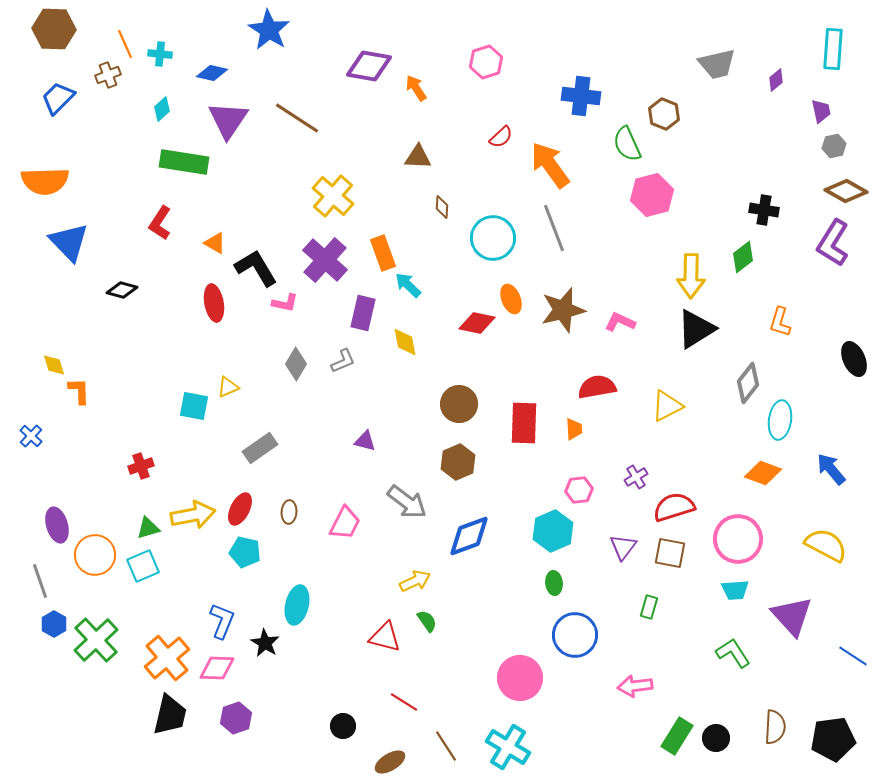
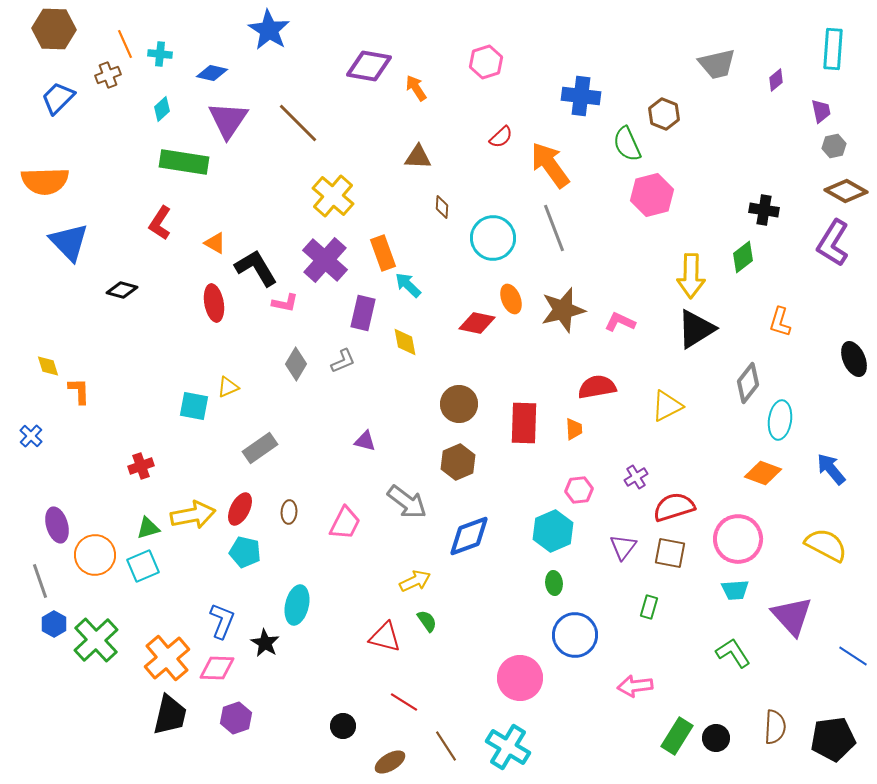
brown line at (297, 118): moved 1 px right, 5 px down; rotated 12 degrees clockwise
yellow diamond at (54, 365): moved 6 px left, 1 px down
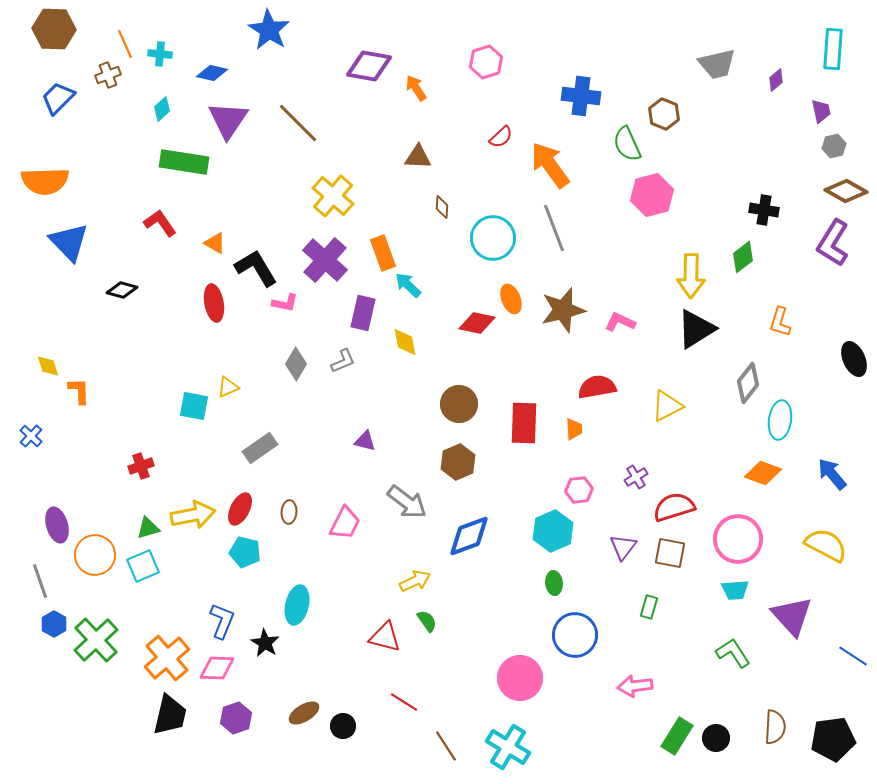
red L-shape at (160, 223): rotated 112 degrees clockwise
blue arrow at (831, 469): moved 1 px right, 5 px down
brown ellipse at (390, 762): moved 86 px left, 49 px up
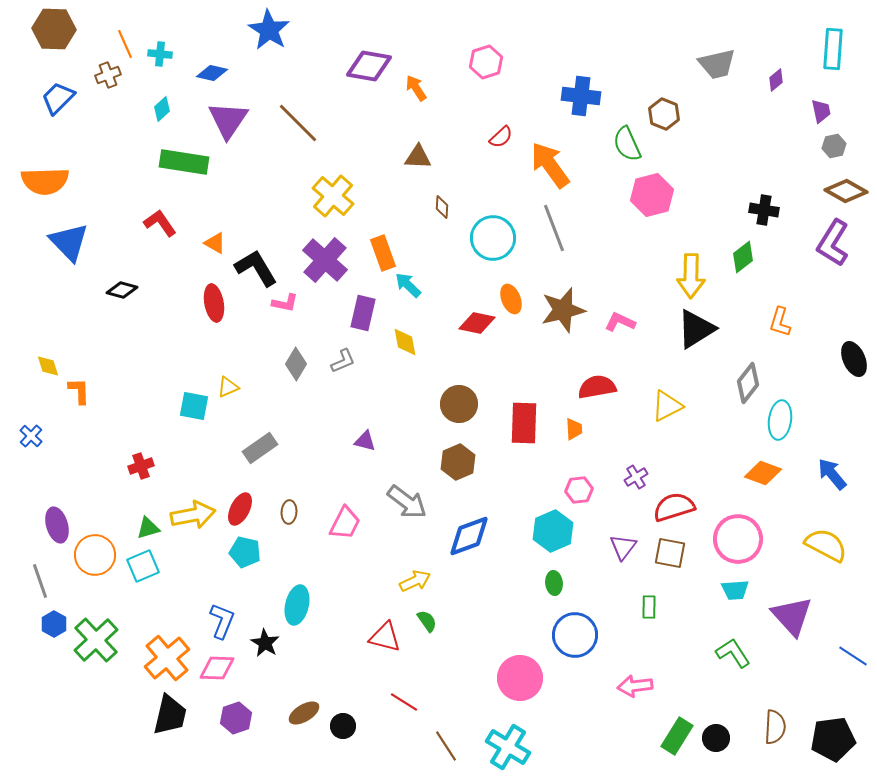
green rectangle at (649, 607): rotated 15 degrees counterclockwise
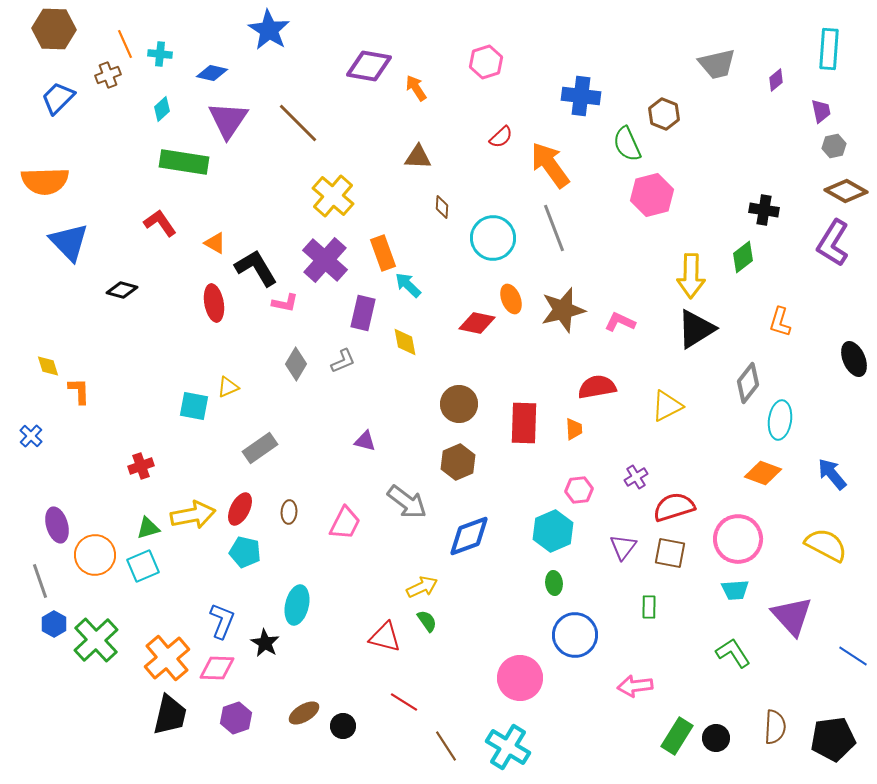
cyan rectangle at (833, 49): moved 4 px left
yellow arrow at (415, 581): moved 7 px right, 6 px down
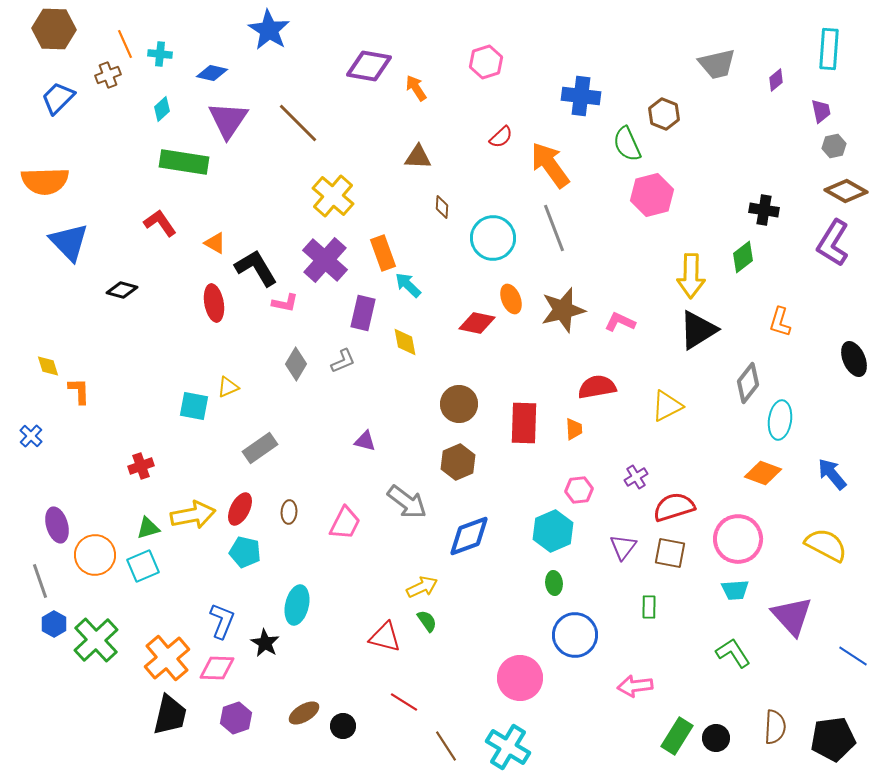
black triangle at (696, 329): moved 2 px right, 1 px down
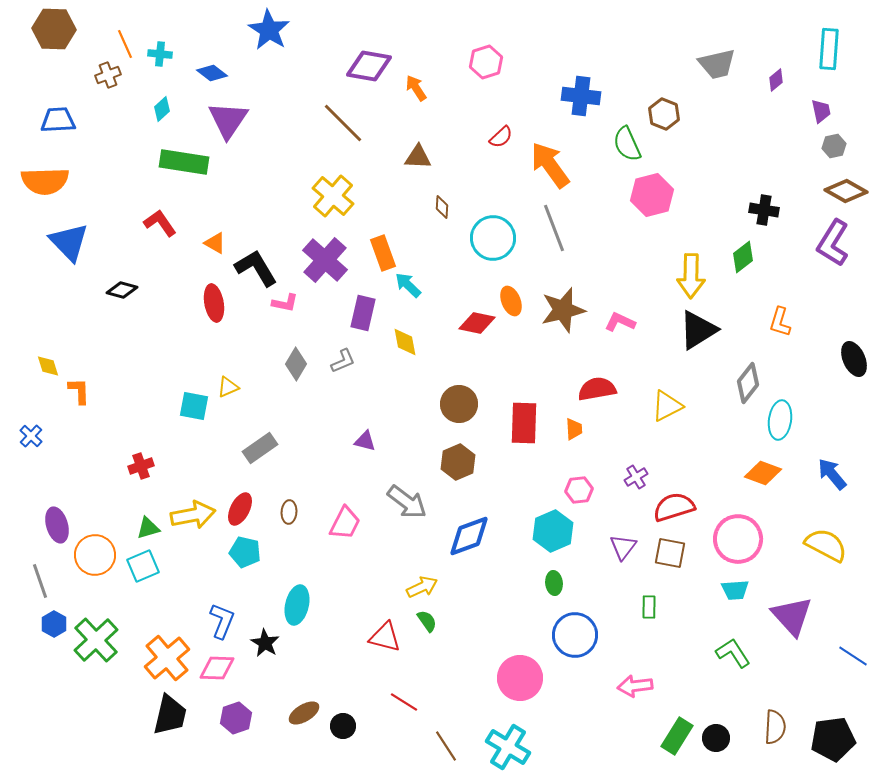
blue diamond at (212, 73): rotated 24 degrees clockwise
blue trapezoid at (58, 98): moved 22 px down; rotated 42 degrees clockwise
brown line at (298, 123): moved 45 px right
orange ellipse at (511, 299): moved 2 px down
red semicircle at (597, 387): moved 2 px down
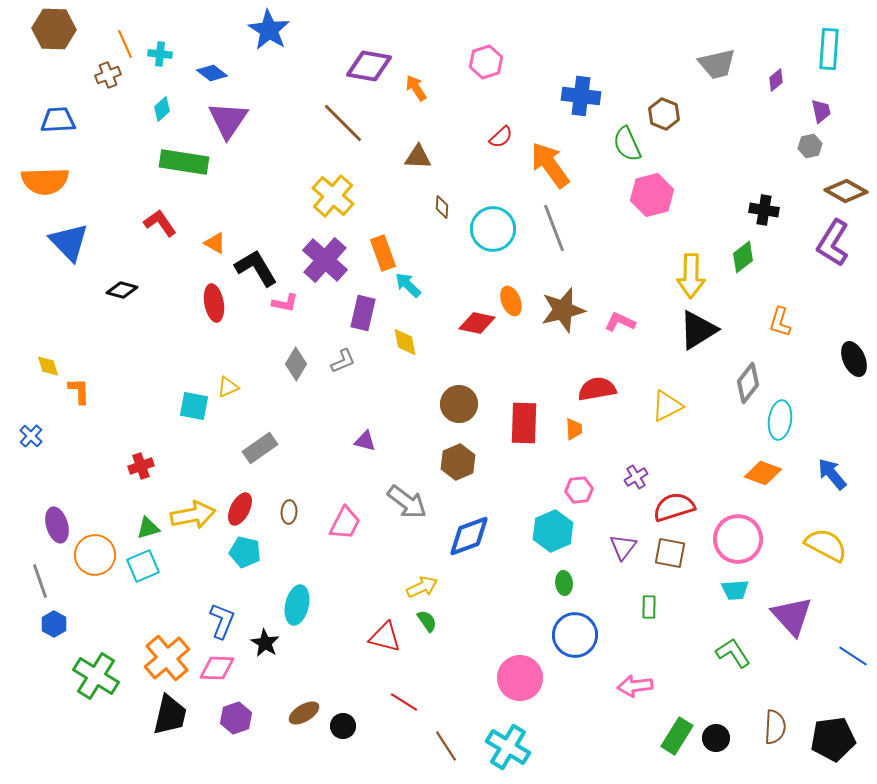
gray hexagon at (834, 146): moved 24 px left
cyan circle at (493, 238): moved 9 px up
green ellipse at (554, 583): moved 10 px right
green cross at (96, 640): moved 36 px down; rotated 15 degrees counterclockwise
